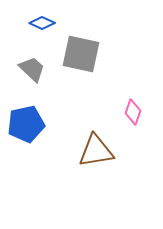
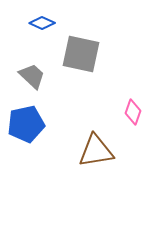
gray trapezoid: moved 7 px down
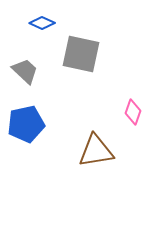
gray trapezoid: moved 7 px left, 5 px up
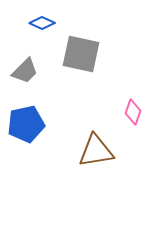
gray trapezoid: rotated 92 degrees clockwise
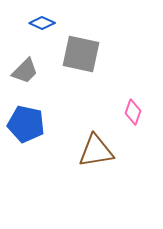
blue pentagon: rotated 24 degrees clockwise
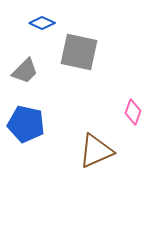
gray square: moved 2 px left, 2 px up
brown triangle: rotated 15 degrees counterclockwise
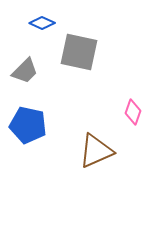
blue pentagon: moved 2 px right, 1 px down
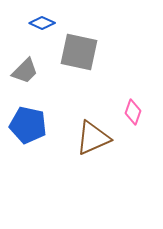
brown triangle: moved 3 px left, 13 px up
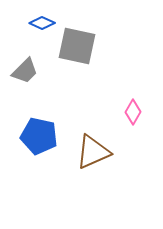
gray square: moved 2 px left, 6 px up
pink diamond: rotated 10 degrees clockwise
blue pentagon: moved 11 px right, 11 px down
brown triangle: moved 14 px down
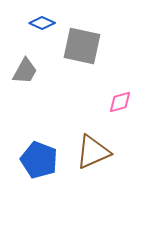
gray square: moved 5 px right
gray trapezoid: rotated 16 degrees counterclockwise
pink diamond: moved 13 px left, 10 px up; rotated 45 degrees clockwise
blue pentagon: moved 24 px down; rotated 9 degrees clockwise
